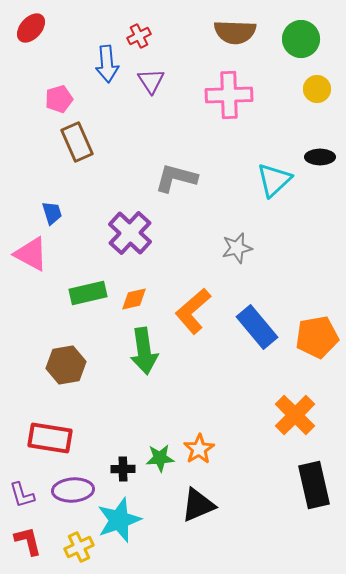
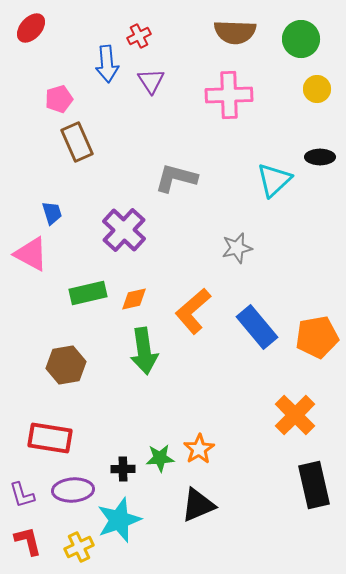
purple cross: moved 6 px left, 3 px up
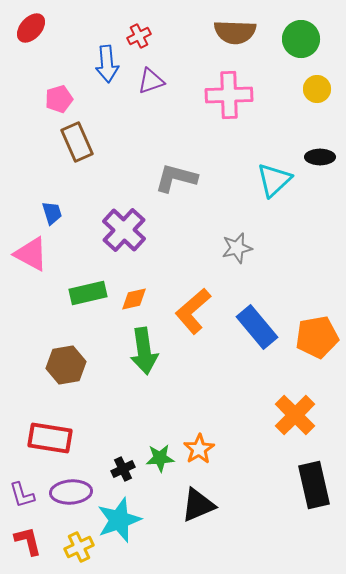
purple triangle: rotated 44 degrees clockwise
black cross: rotated 25 degrees counterclockwise
purple ellipse: moved 2 px left, 2 px down
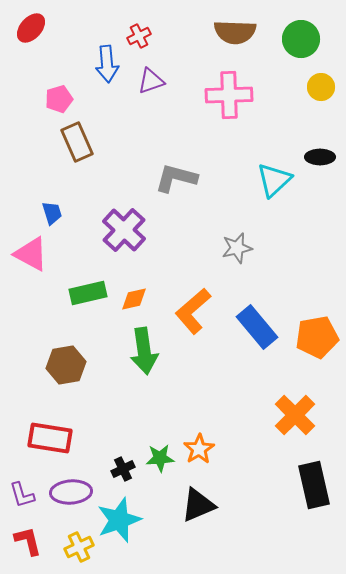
yellow circle: moved 4 px right, 2 px up
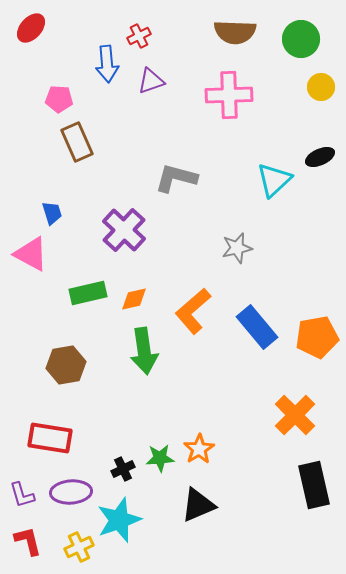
pink pentagon: rotated 20 degrees clockwise
black ellipse: rotated 24 degrees counterclockwise
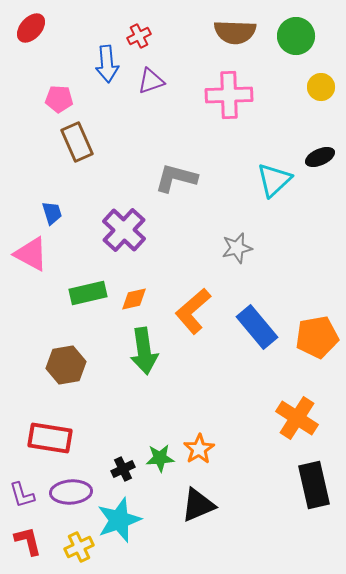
green circle: moved 5 px left, 3 px up
orange cross: moved 2 px right, 3 px down; rotated 12 degrees counterclockwise
